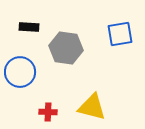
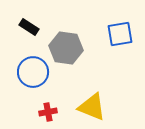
black rectangle: rotated 30 degrees clockwise
blue circle: moved 13 px right
yellow triangle: rotated 8 degrees clockwise
red cross: rotated 12 degrees counterclockwise
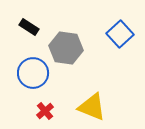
blue square: rotated 32 degrees counterclockwise
blue circle: moved 1 px down
red cross: moved 3 px left, 1 px up; rotated 30 degrees counterclockwise
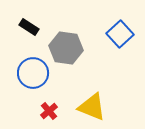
red cross: moved 4 px right
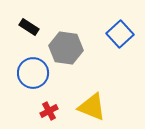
red cross: rotated 12 degrees clockwise
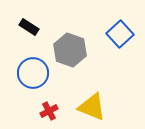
gray hexagon: moved 4 px right, 2 px down; rotated 12 degrees clockwise
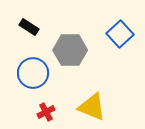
gray hexagon: rotated 20 degrees counterclockwise
red cross: moved 3 px left, 1 px down
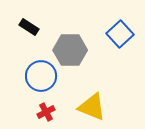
blue circle: moved 8 px right, 3 px down
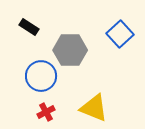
yellow triangle: moved 2 px right, 1 px down
